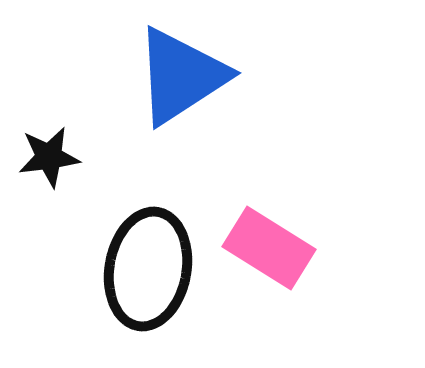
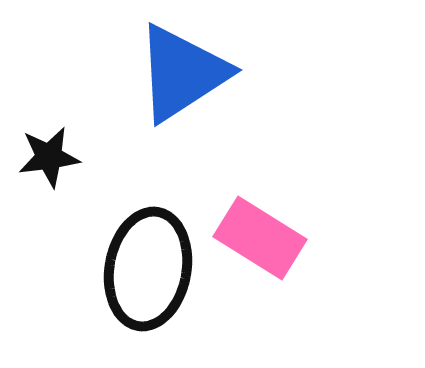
blue triangle: moved 1 px right, 3 px up
pink rectangle: moved 9 px left, 10 px up
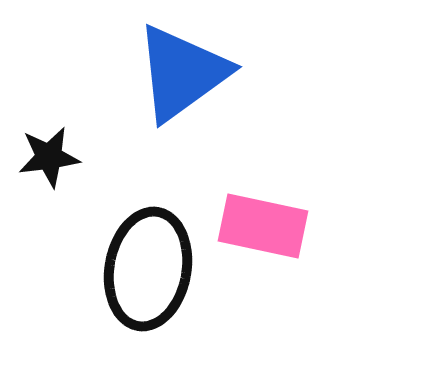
blue triangle: rotated 3 degrees counterclockwise
pink rectangle: moved 3 px right, 12 px up; rotated 20 degrees counterclockwise
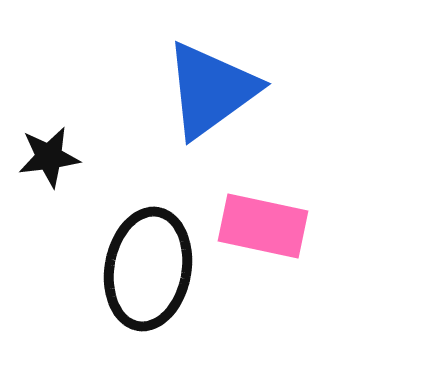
blue triangle: moved 29 px right, 17 px down
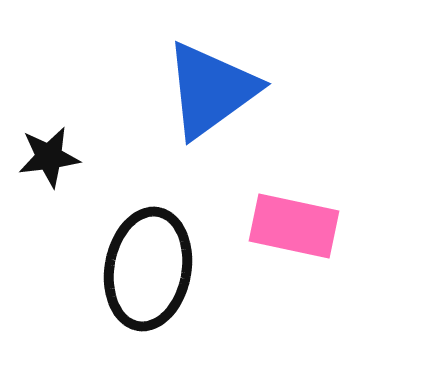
pink rectangle: moved 31 px right
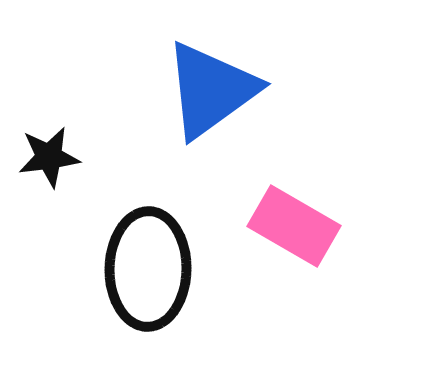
pink rectangle: rotated 18 degrees clockwise
black ellipse: rotated 9 degrees counterclockwise
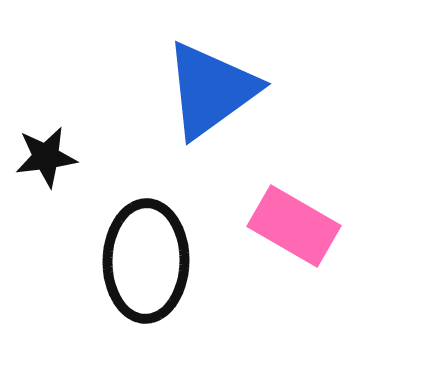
black star: moved 3 px left
black ellipse: moved 2 px left, 8 px up
